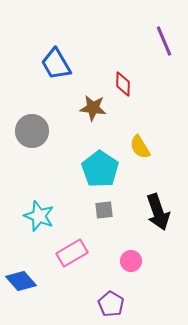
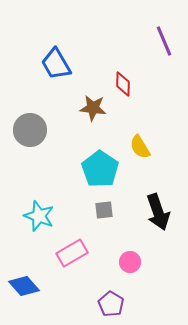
gray circle: moved 2 px left, 1 px up
pink circle: moved 1 px left, 1 px down
blue diamond: moved 3 px right, 5 px down
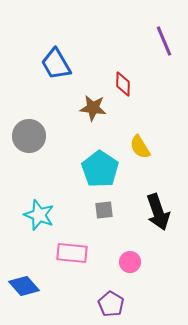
gray circle: moved 1 px left, 6 px down
cyan star: moved 1 px up
pink rectangle: rotated 36 degrees clockwise
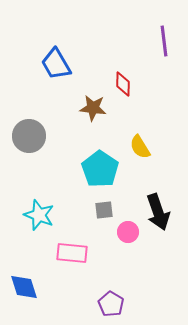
purple line: rotated 16 degrees clockwise
pink circle: moved 2 px left, 30 px up
blue diamond: moved 1 px down; rotated 24 degrees clockwise
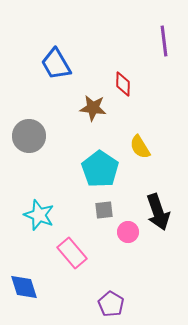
pink rectangle: rotated 44 degrees clockwise
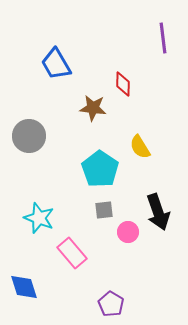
purple line: moved 1 px left, 3 px up
cyan star: moved 3 px down
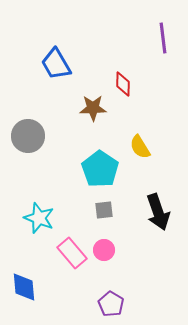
brown star: rotated 8 degrees counterclockwise
gray circle: moved 1 px left
pink circle: moved 24 px left, 18 px down
blue diamond: rotated 12 degrees clockwise
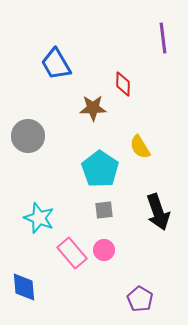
purple pentagon: moved 29 px right, 5 px up
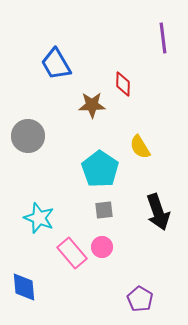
brown star: moved 1 px left, 3 px up
pink circle: moved 2 px left, 3 px up
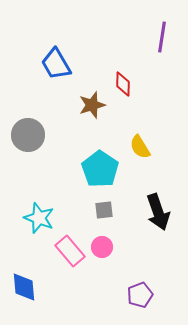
purple line: moved 1 px left, 1 px up; rotated 16 degrees clockwise
brown star: rotated 16 degrees counterclockwise
gray circle: moved 1 px up
pink rectangle: moved 2 px left, 2 px up
purple pentagon: moved 4 px up; rotated 20 degrees clockwise
